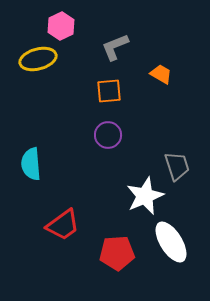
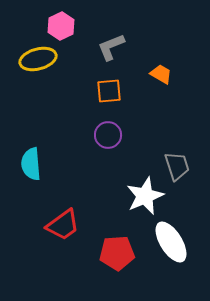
gray L-shape: moved 4 px left
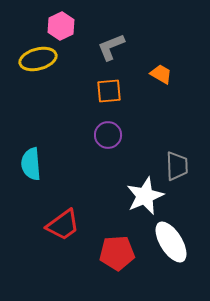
gray trapezoid: rotated 16 degrees clockwise
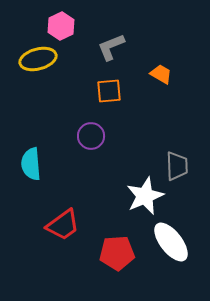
purple circle: moved 17 px left, 1 px down
white ellipse: rotated 6 degrees counterclockwise
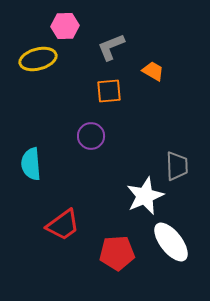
pink hexagon: moved 4 px right; rotated 24 degrees clockwise
orange trapezoid: moved 8 px left, 3 px up
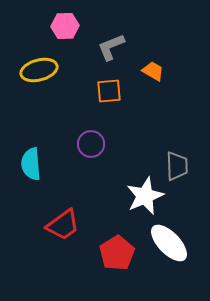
yellow ellipse: moved 1 px right, 11 px down
purple circle: moved 8 px down
white ellipse: moved 2 px left, 1 px down; rotated 6 degrees counterclockwise
red pentagon: rotated 28 degrees counterclockwise
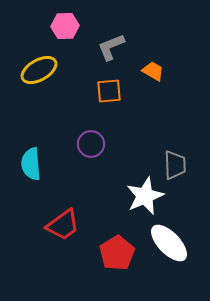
yellow ellipse: rotated 15 degrees counterclockwise
gray trapezoid: moved 2 px left, 1 px up
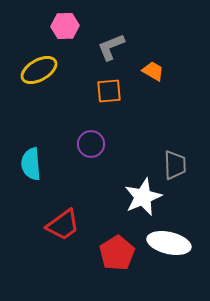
white star: moved 2 px left, 1 px down
white ellipse: rotated 33 degrees counterclockwise
